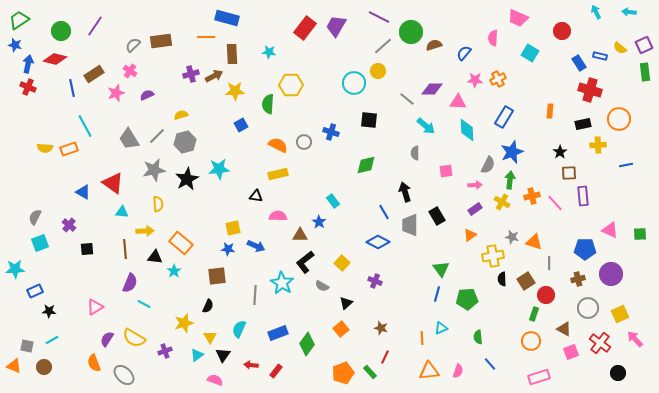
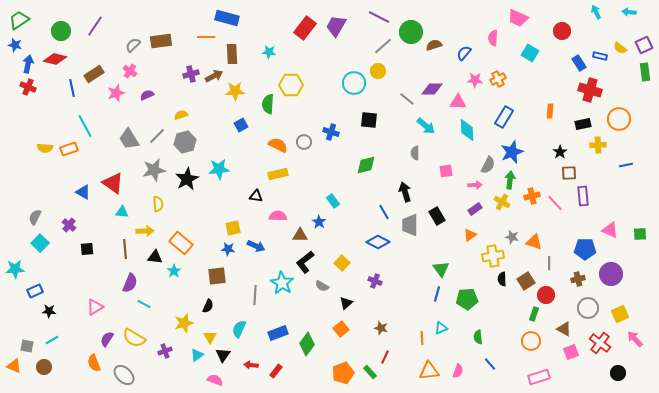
cyan square at (40, 243): rotated 24 degrees counterclockwise
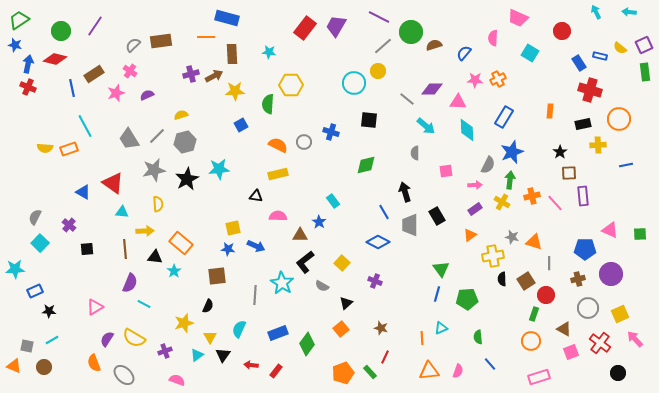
pink semicircle at (215, 380): moved 38 px left
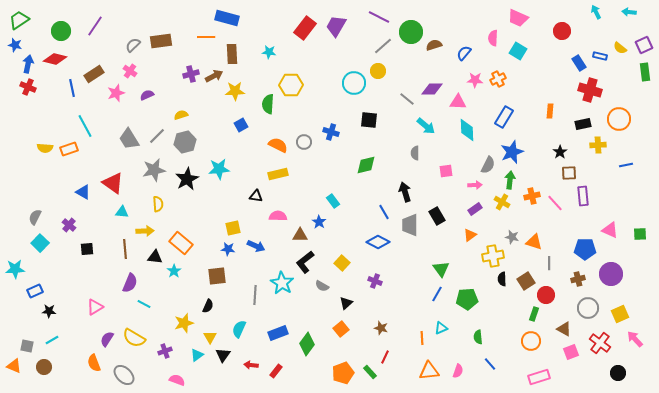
cyan square at (530, 53): moved 12 px left, 2 px up
blue line at (437, 294): rotated 14 degrees clockwise
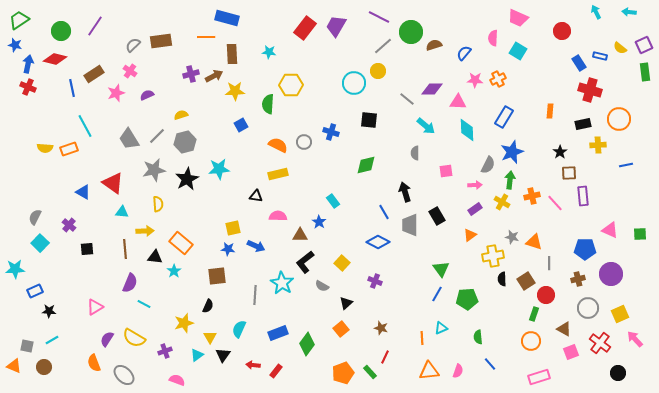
red arrow at (251, 365): moved 2 px right
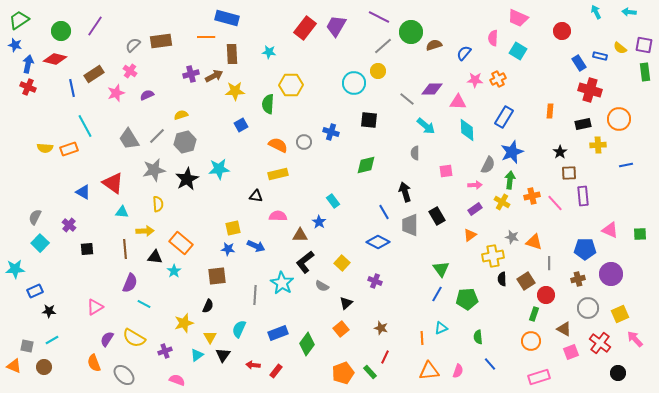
purple square at (644, 45): rotated 36 degrees clockwise
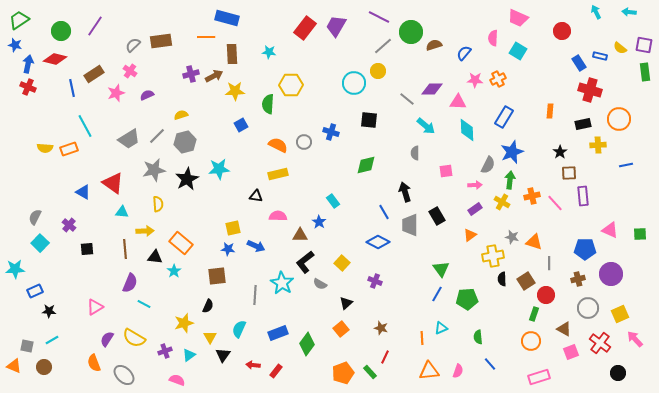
gray trapezoid at (129, 139): rotated 90 degrees counterclockwise
gray semicircle at (322, 286): moved 2 px left, 2 px up
cyan triangle at (197, 355): moved 8 px left
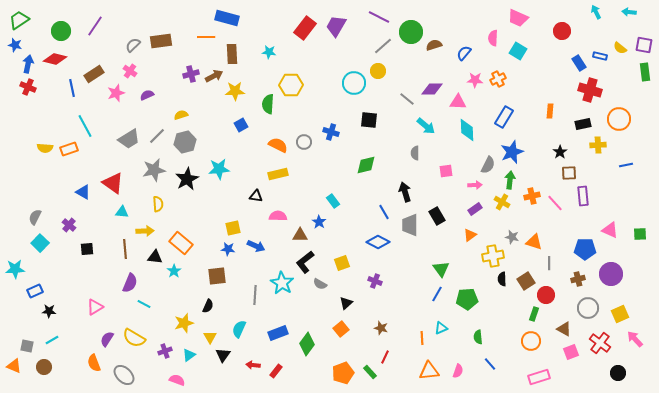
yellow square at (342, 263): rotated 28 degrees clockwise
